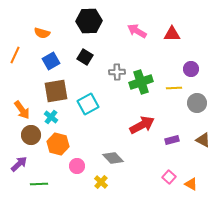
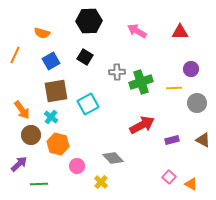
red triangle: moved 8 px right, 2 px up
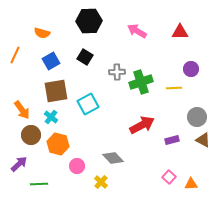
gray circle: moved 14 px down
orange triangle: rotated 32 degrees counterclockwise
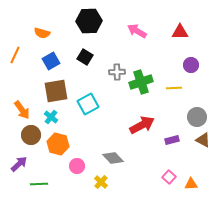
purple circle: moved 4 px up
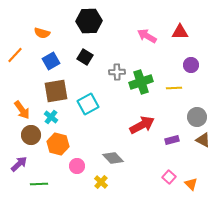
pink arrow: moved 10 px right, 5 px down
orange line: rotated 18 degrees clockwise
orange triangle: rotated 48 degrees clockwise
